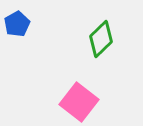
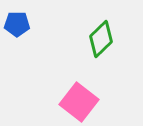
blue pentagon: rotated 30 degrees clockwise
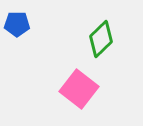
pink square: moved 13 px up
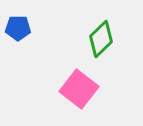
blue pentagon: moved 1 px right, 4 px down
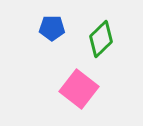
blue pentagon: moved 34 px right
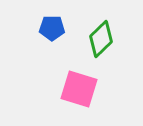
pink square: rotated 21 degrees counterclockwise
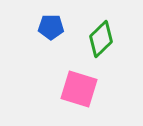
blue pentagon: moved 1 px left, 1 px up
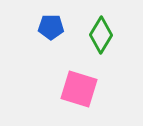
green diamond: moved 4 px up; rotated 15 degrees counterclockwise
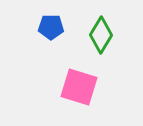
pink square: moved 2 px up
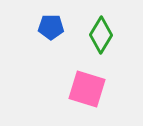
pink square: moved 8 px right, 2 px down
